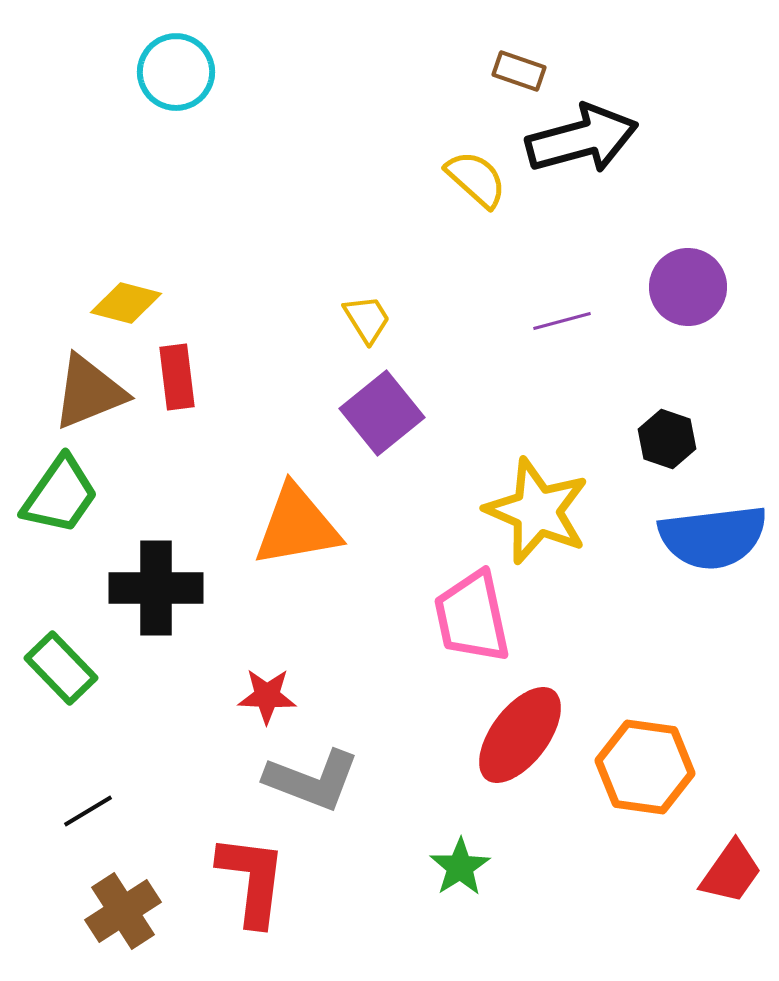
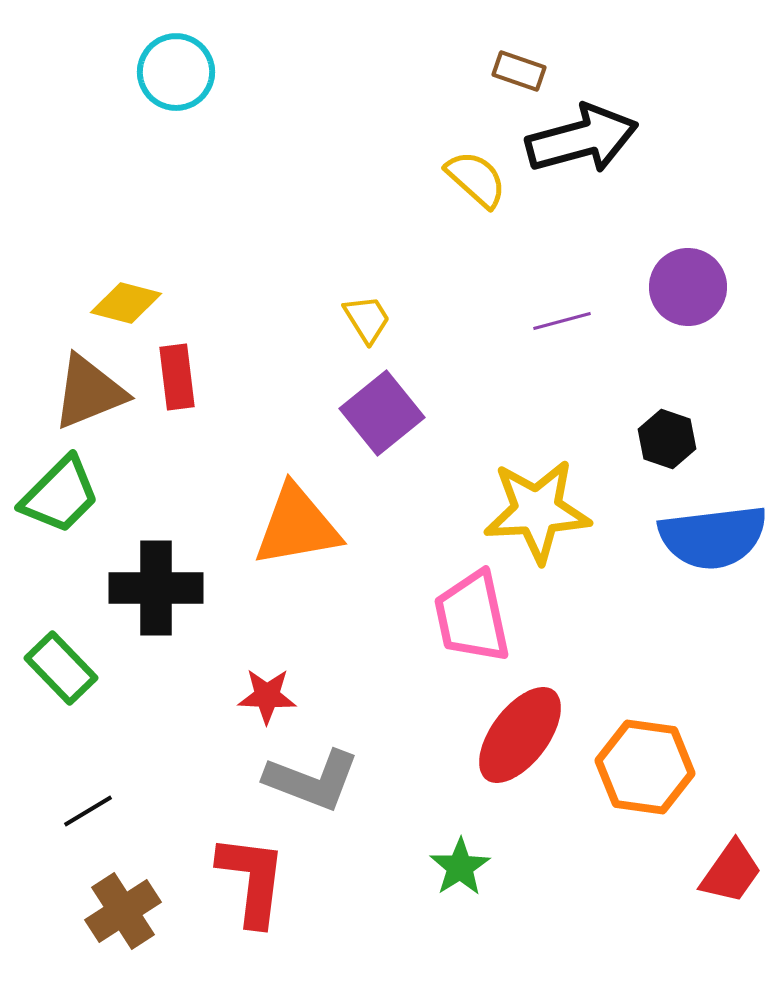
green trapezoid: rotated 10 degrees clockwise
yellow star: rotated 26 degrees counterclockwise
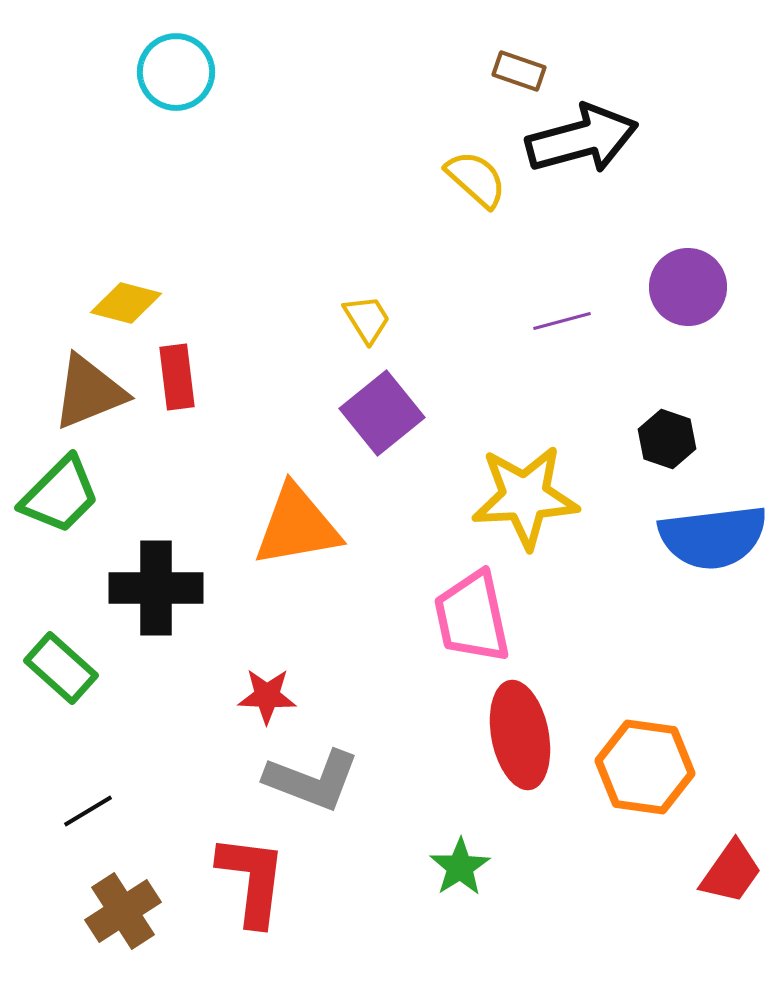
yellow star: moved 12 px left, 14 px up
green rectangle: rotated 4 degrees counterclockwise
red ellipse: rotated 48 degrees counterclockwise
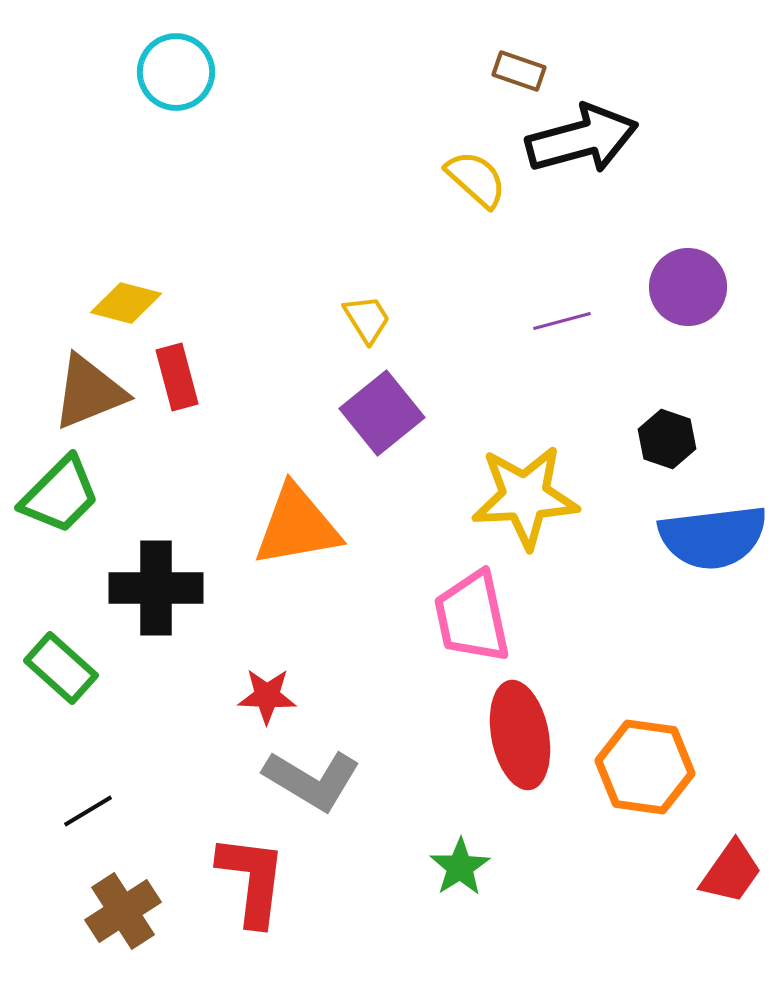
red rectangle: rotated 8 degrees counterclockwise
gray L-shape: rotated 10 degrees clockwise
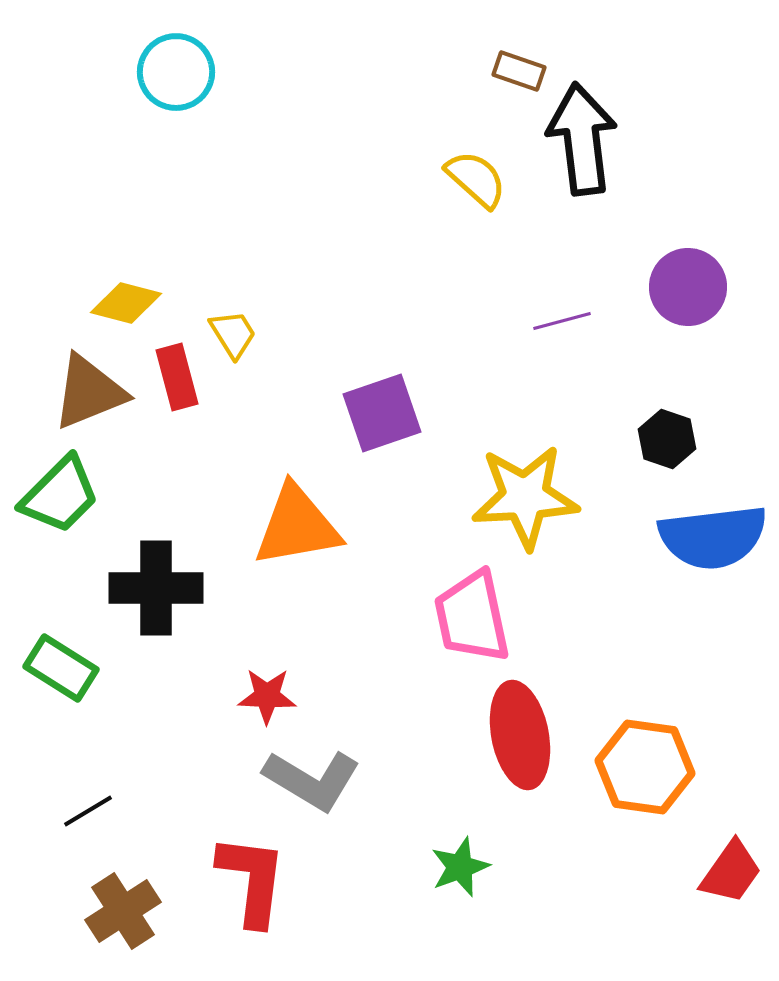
black arrow: rotated 82 degrees counterclockwise
yellow trapezoid: moved 134 px left, 15 px down
purple square: rotated 20 degrees clockwise
green rectangle: rotated 10 degrees counterclockwise
green star: rotated 12 degrees clockwise
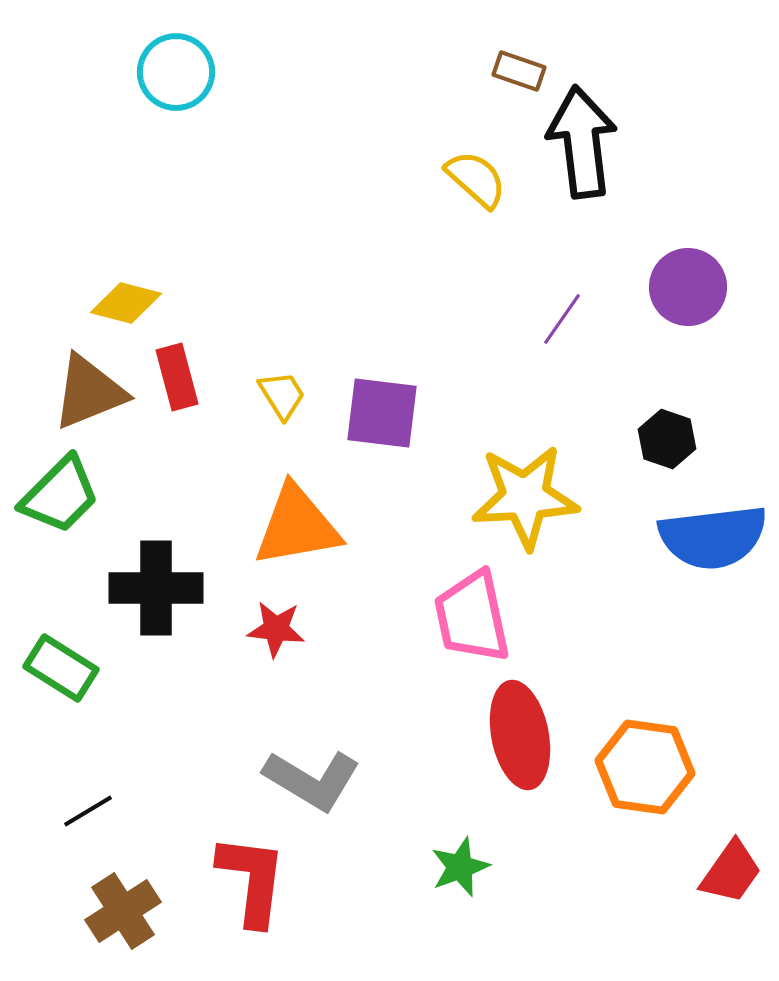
black arrow: moved 3 px down
purple line: moved 2 px up; rotated 40 degrees counterclockwise
yellow trapezoid: moved 49 px right, 61 px down
purple square: rotated 26 degrees clockwise
red star: moved 9 px right, 67 px up; rotated 4 degrees clockwise
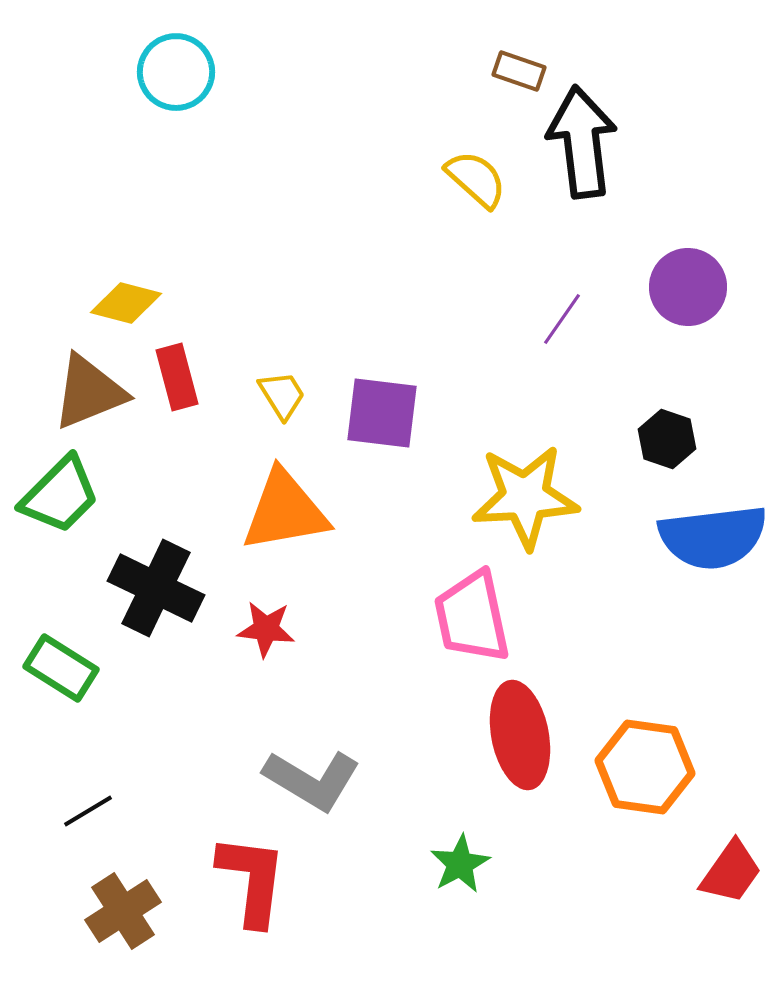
orange triangle: moved 12 px left, 15 px up
black cross: rotated 26 degrees clockwise
red star: moved 10 px left
green star: moved 3 px up; rotated 8 degrees counterclockwise
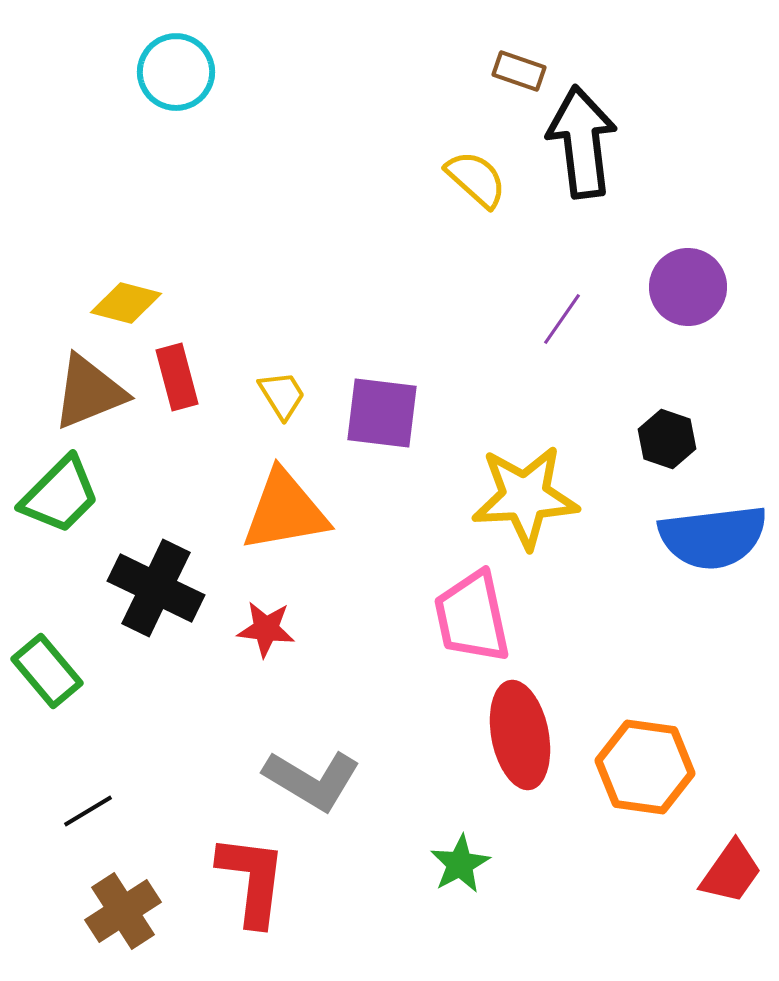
green rectangle: moved 14 px left, 3 px down; rotated 18 degrees clockwise
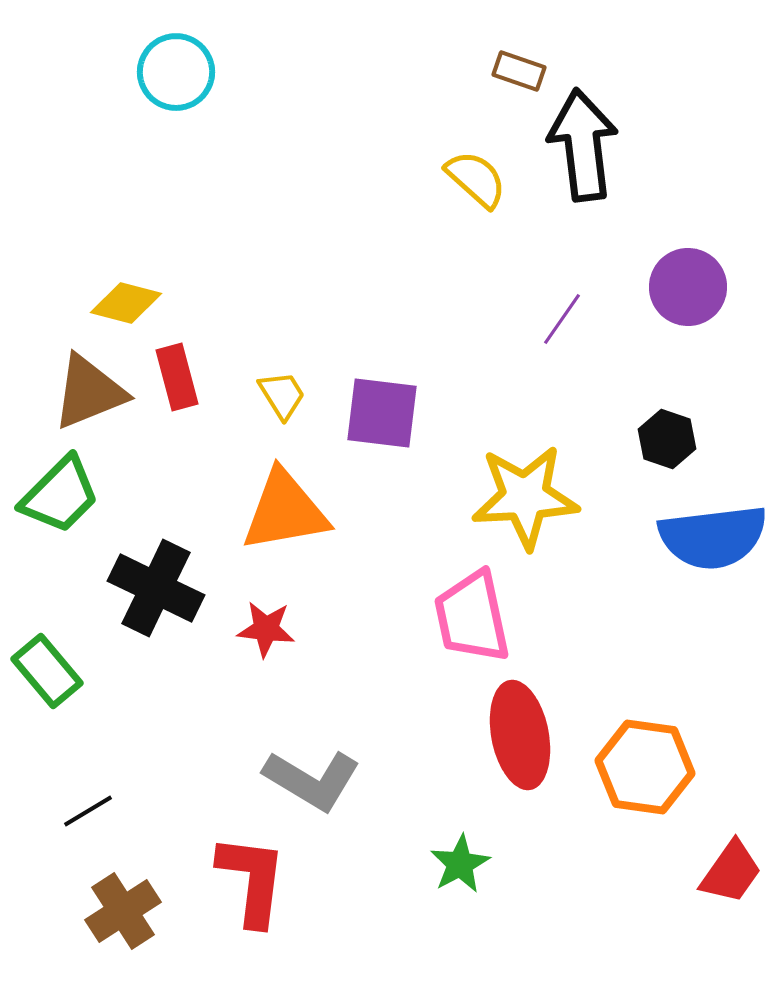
black arrow: moved 1 px right, 3 px down
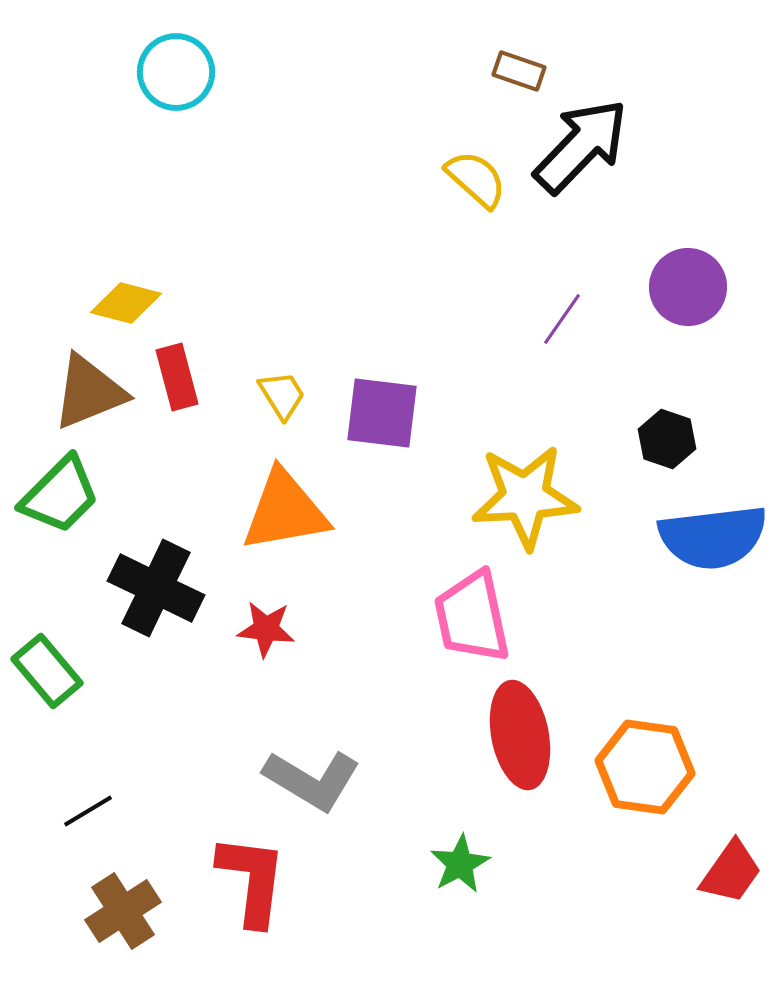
black arrow: moved 2 px left, 1 px down; rotated 51 degrees clockwise
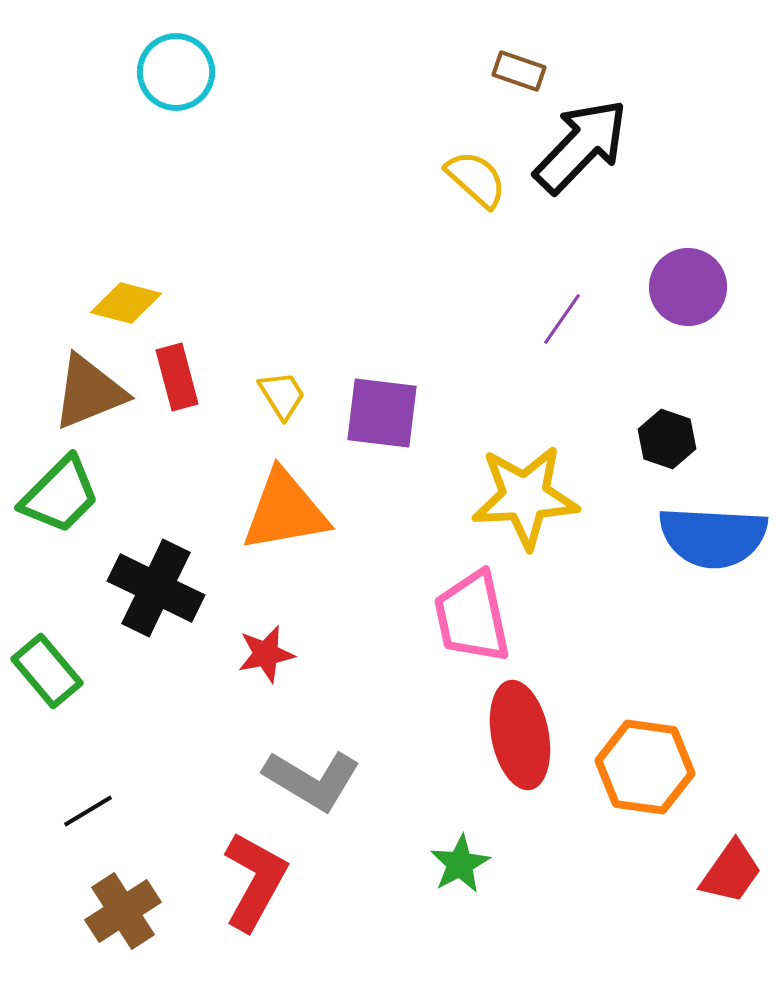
blue semicircle: rotated 10 degrees clockwise
red star: moved 25 px down; rotated 18 degrees counterclockwise
red L-shape: moved 3 px right, 1 px down; rotated 22 degrees clockwise
